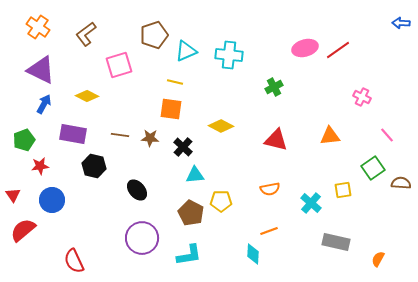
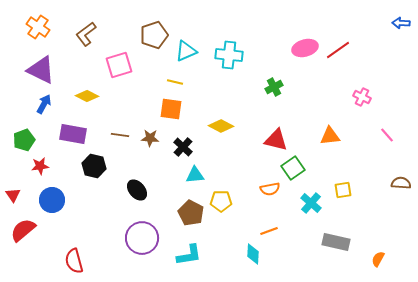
green square at (373, 168): moved 80 px left
red semicircle at (74, 261): rotated 10 degrees clockwise
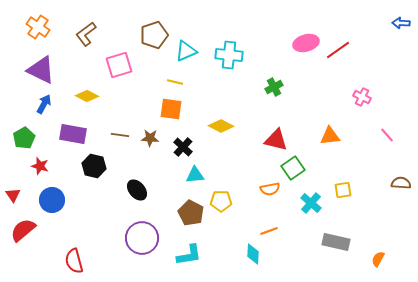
pink ellipse at (305, 48): moved 1 px right, 5 px up
green pentagon at (24, 140): moved 2 px up; rotated 10 degrees counterclockwise
red star at (40, 166): rotated 24 degrees clockwise
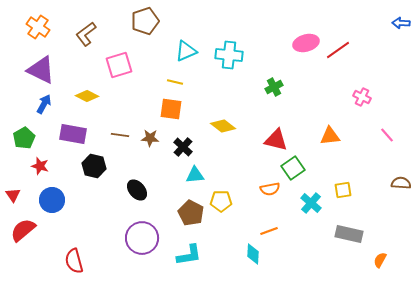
brown pentagon at (154, 35): moved 9 px left, 14 px up
yellow diamond at (221, 126): moved 2 px right; rotated 10 degrees clockwise
gray rectangle at (336, 242): moved 13 px right, 8 px up
orange semicircle at (378, 259): moved 2 px right, 1 px down
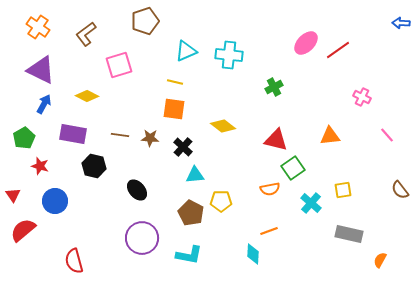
pink ellipse at (306, 43): rotated 30 degrees counterclockwise
orange square at (171, 109): moved 3 px right
brown semicircle at (401, 183): moved 1 px left, 7 px down; rotated 132 degrees counterclockwise
blue circle at (52, 200): moved 3 px right, 1 px down
cyan L-shape at (189, 255): rotated 20 degrees clockwise
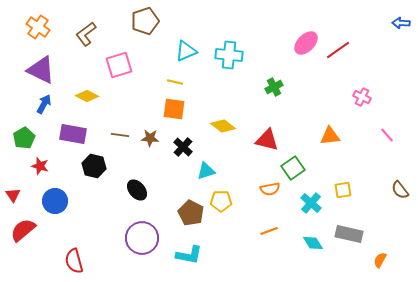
red triangle at (276, 140): moved 9 px left
cyan triangle at (195, 175): moved 11 px right, 4 px up; rotated 12 degrees counterclockwise
cyan diamond at (253, 254): moved 60 px right, 11 px up; rotated 35 degrees counterclockwise
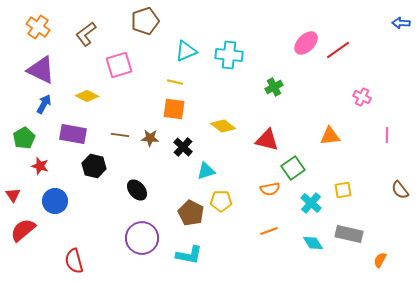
pink line at (387, 135): rotated 42 degrees clockwise
